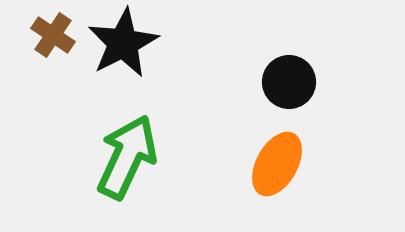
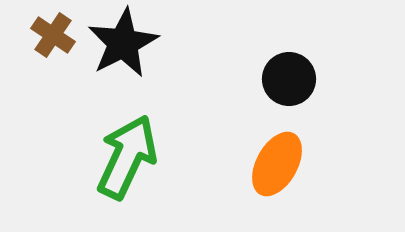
black circle: moved 3 px up
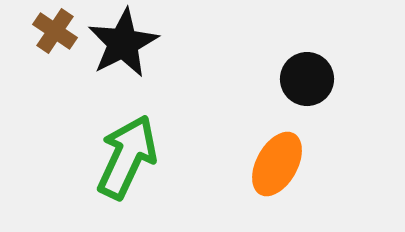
brown cross: moved 2 px right, 4 px up
black circle: moved 18 px right
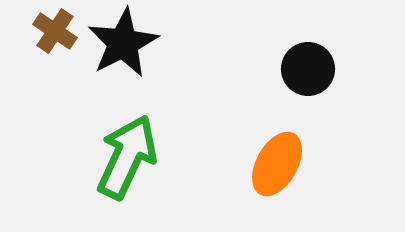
black circle: moved 1 px right, 10 px up
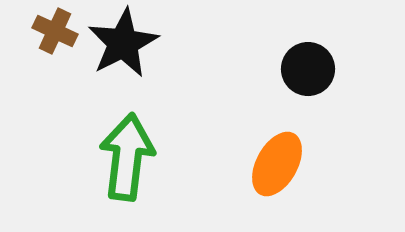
brown cross: rotated 9 degrees counterclockwise
green arrow: rotated 18 degrees counterclockwise
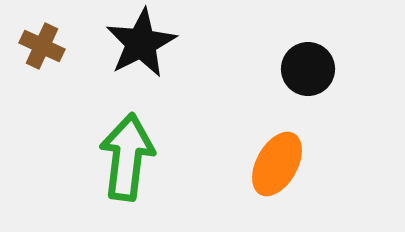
brown cross: moved 13 px left, 15 px down
black star: moved 18 px right
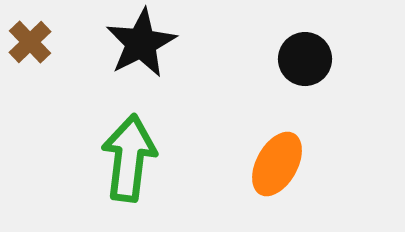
brown cross: moved 12 px left, 4 px up; rotated 21 degrees clockwise
black circle: moved 3 px left, 10 px up
green arrow: moved 2 px right, 1 px down
